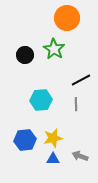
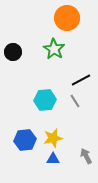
black circle: moved 12 px left, 3 px up
cyan hexagon: moved 4 px right
gray line: moved 1 px left, 3 px up; rotated 32 degrees counterclockwise
gray arrow: moved 6 px right; rotated 42 degrees clockwise
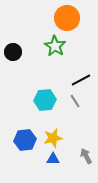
green star: moved 1 px right, 3 px up
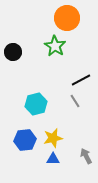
cyan hexagon: moved 9 px left, 4 px down; rotated 10 degrees counterclockwise
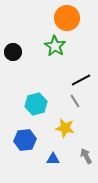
yellow star: moved 12 px right, 10 px up; rotated 24 degrees clockwise
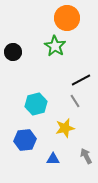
yellow star: rotated 24 degrees counterclockwise
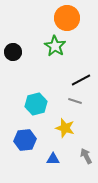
gray line: rotated 40 degrees counterclockwise
yellow star: rotated 30 degrees clockwise
